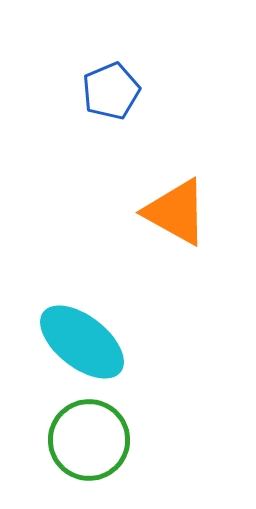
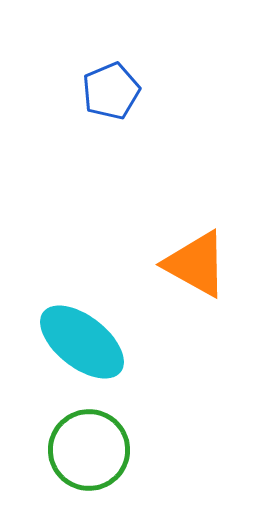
orange triangle: moved 20 px right, 52 px down
green circle: moved 10 px down
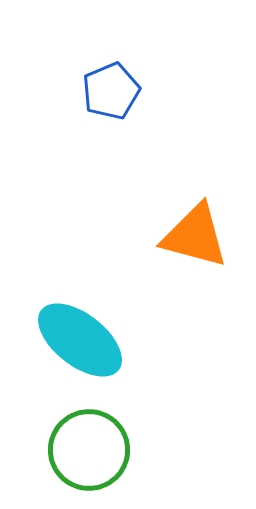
orange triangle: moved 1 px left, 28 px up; rotated 14 degrees counterclockwise
cyan ellipse: moved 2 px left, 2 px up
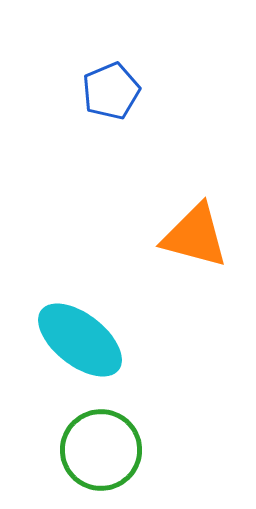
green circle: moved 12 px right
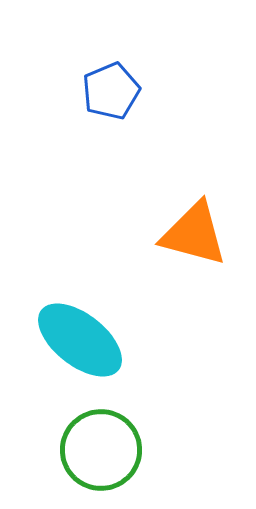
orange triangle: moved 1 px left, 2 px up
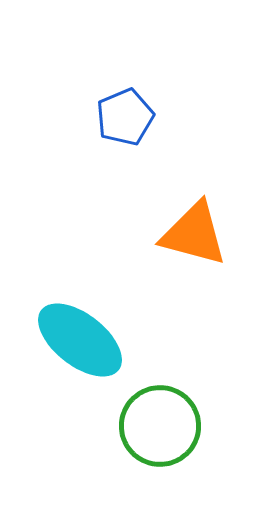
blue pentagon: moved 14 px right, 26 px down
green circle: moved 59 px right, 24 px up
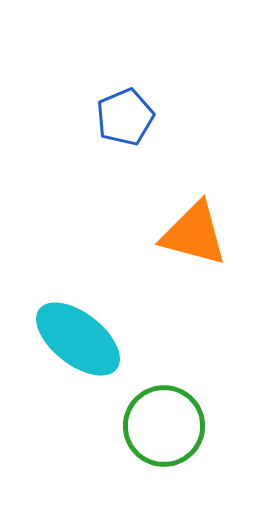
cyan ellipse: moved 2 px left, 1 px up
green circle: moved 4 px right
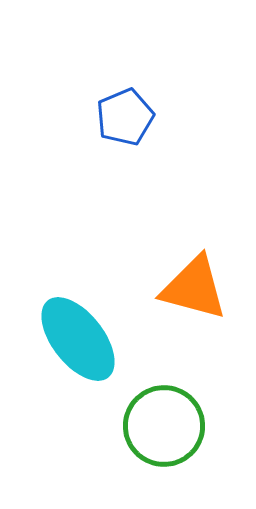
orange triangle: moved 54 px down
cyan ellipse: rotated 14 degrees clockwise
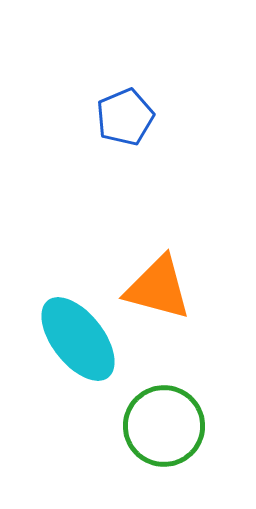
orange triangle: moved 36 px left
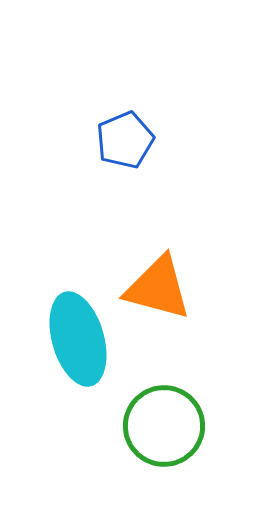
blue pentagon: moved 23 px down
cyan ellipse: rotated 22 degrees clockwise
